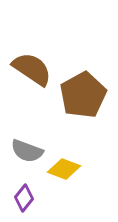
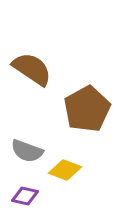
brown pentagon: moved 4 px right, 14 px down
yellow diamond: moved 1 px right, 1 px down
purple diamond: moved 1 px right, 2 px up; rotated 64 degrees clockwise
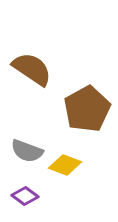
yellow diamond: moved 5 px up
purple diamond: rotated 24 degrees clockwise
